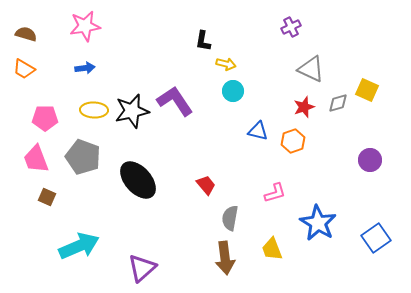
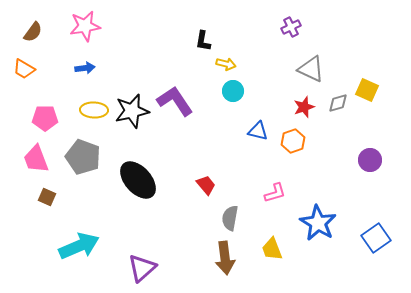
brown semicircle: moved 7 px right, 2 px up; rotated 110 degrees clockwise
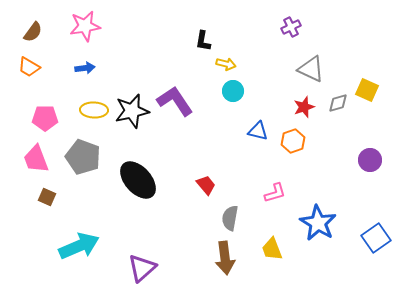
orange trapezoid: moved 5 px right, 2 px up
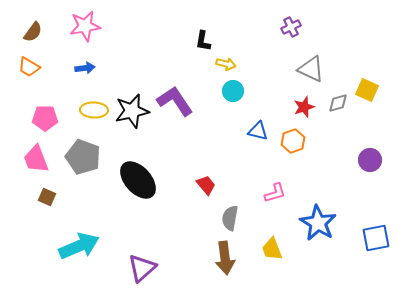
blue square: rotated 24 degrees clockwise
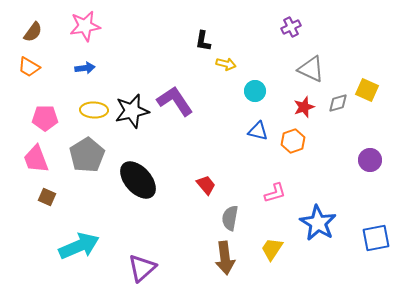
cyan circle: moved 22 px right
gray pentagon: moved 4 px right, 2 px up; rotated 20 degrees clockwise
yellow trapezoid: rotated 55 degrees clockwise
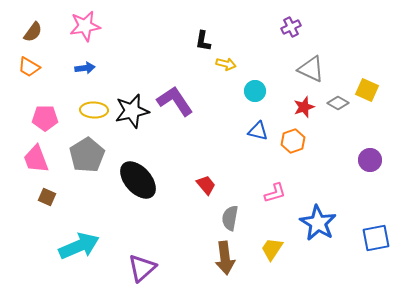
gray diamond: rotated 45 degrees clockwise
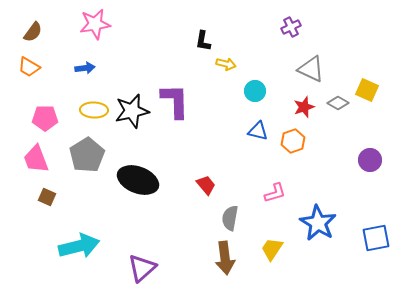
pink star: moved 10 px right, 2 px up
purple L-shape: rotated 33 degrees clockwise
black ellipse: rotated 27 degrees counterclockwise
cyan arrow: rotated 9 degrees clockwise
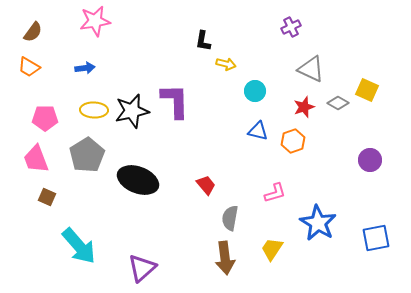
pink star: moved 3 px up
cyan arrow: rotated 63 degrees clockwise
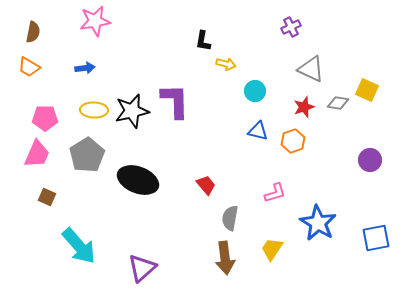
brown semicircle: rotated 25 degrees counterclockwise
gray diamond: rotated 20 degrees counterclockwise
pink trapezoid: moved 1 px right, 5 px up; rotated 136 degrees counterclockwise
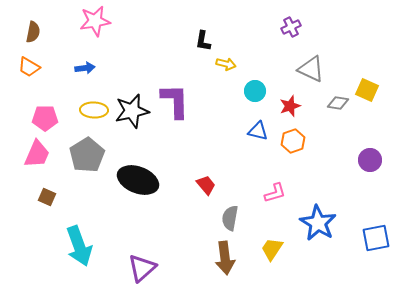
red star: moved 14 px left, 1 px up
cyan arrow: rotated 21 degrees clockwise
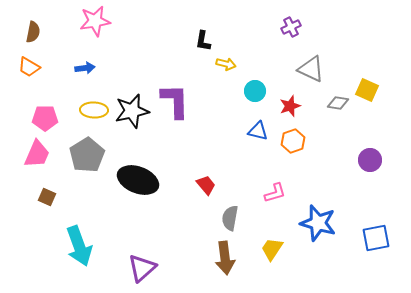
blue star: rotated 15 degrees counterclockwise
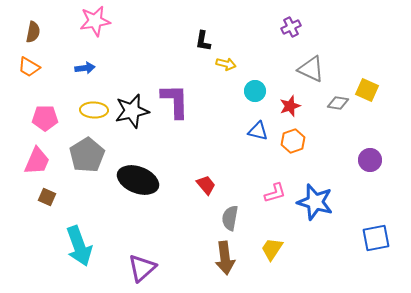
pink trapezoid: moved 7 px down
blue star: moved 3 px left, 21 px up
